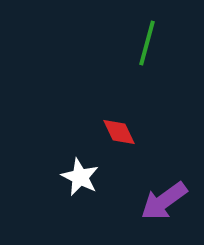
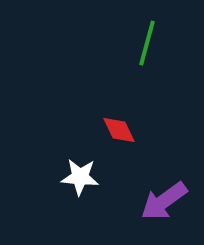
red diamond: moved 2 px up
white star: rotated 21 degrees counterclockwise
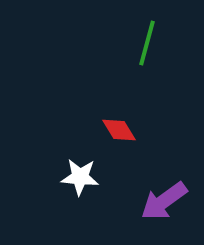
red diamond: rotated 6 degrees counterclockwise
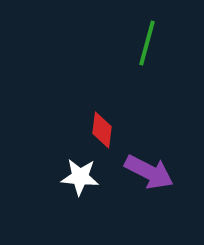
red diamond: moved 17 px left; rotated 39 degrees clockwise
purple arrow: moved 15 px left, 29 px up; rotated 117 degrees counterclockwise
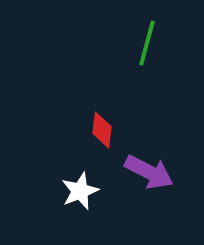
white star: moved 14 px down; rotated 27 degrees counterclockwise
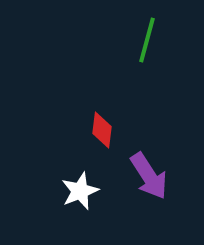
green line: moved 3 px up
purple arrow: moved 4 px down; rotated 30 degrees clockwise
